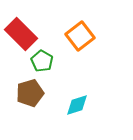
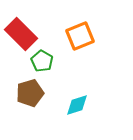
orange square: rotated 16 degrees clockwise
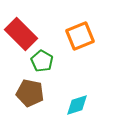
brown pentagon: rotated 28 degrees clockwise
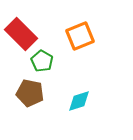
cyan diamond: moved 2 px right, 4 px up
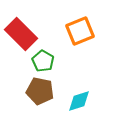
orange square: moved 5 px up
green pentagon: moved 1 px right
brown pentagon: moved 10 px right, 2 px up
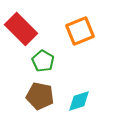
red rectangle: moved 5 px up
brown pentagon: moved 5 px down
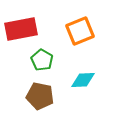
red rectangle: rotated 56 degrees counterclockwise
green pentagon: moved 1 px left, 1 px up
cyan diamond: moved 4 px right, 21 px up; rotated 15 degrees clockwise
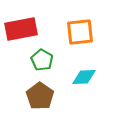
orange square: moved 1 px down; rotated 16 degrees clockwise
cyan diamond: moved 1 px right, 3 px up
brown pentagon: rotated 24 degrees clockwise
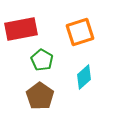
orange square: rotated 12 degrees counterclockwise
cyan diamond: rotated 40 degrees counterclockwise
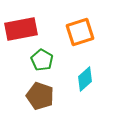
cyan diamond: moved 1 px right, 2 px down
brown pentagon: rotated 16 degrees counterclockwise
